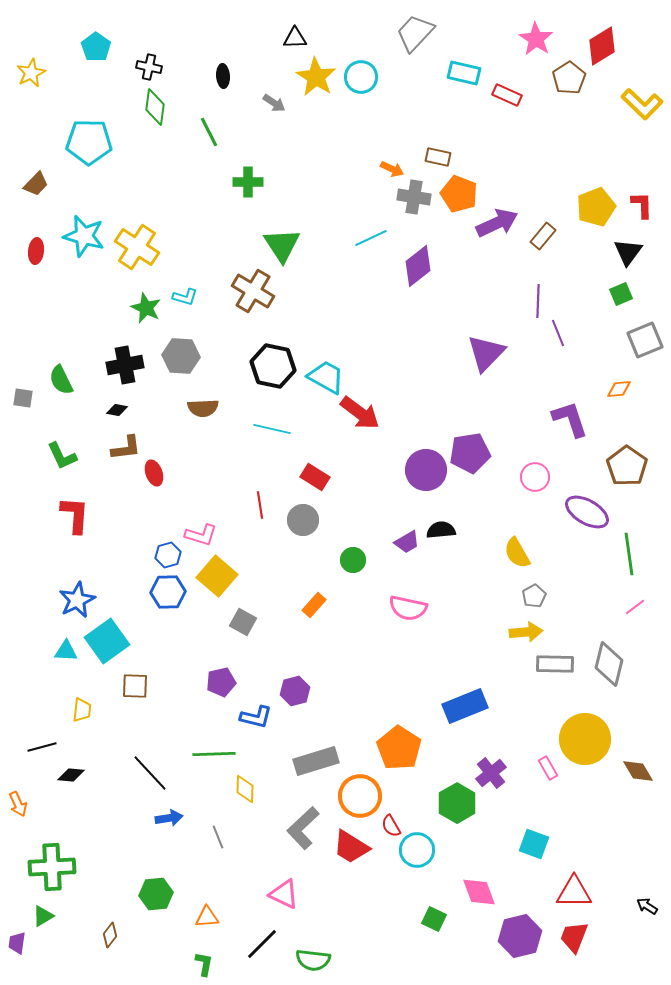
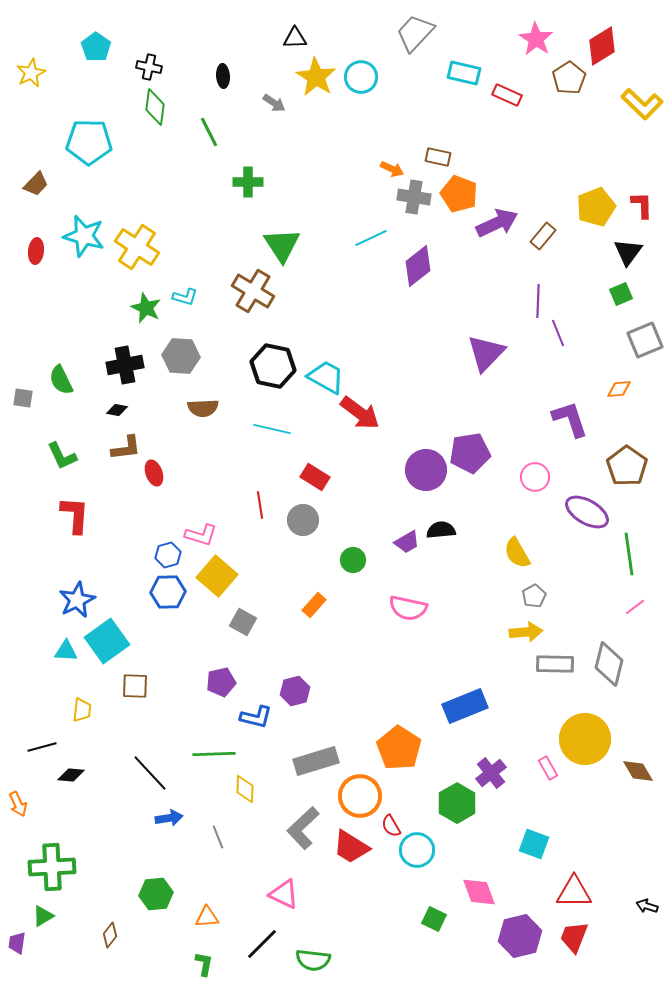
black arrow at (647, 906): rotated 15 degrees counterclockwise
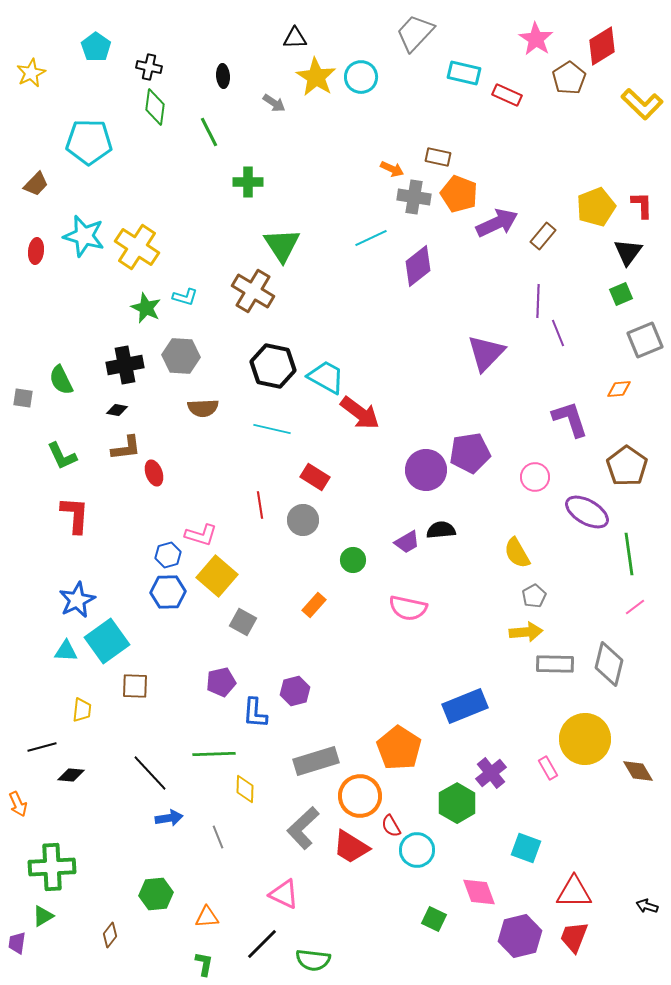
blue L-shape at (256, 717): moved 1 px left, 4 px up; rotated 80 degrees clockwise
cyan square at (534, 844): moved 8 px left, 4 px down
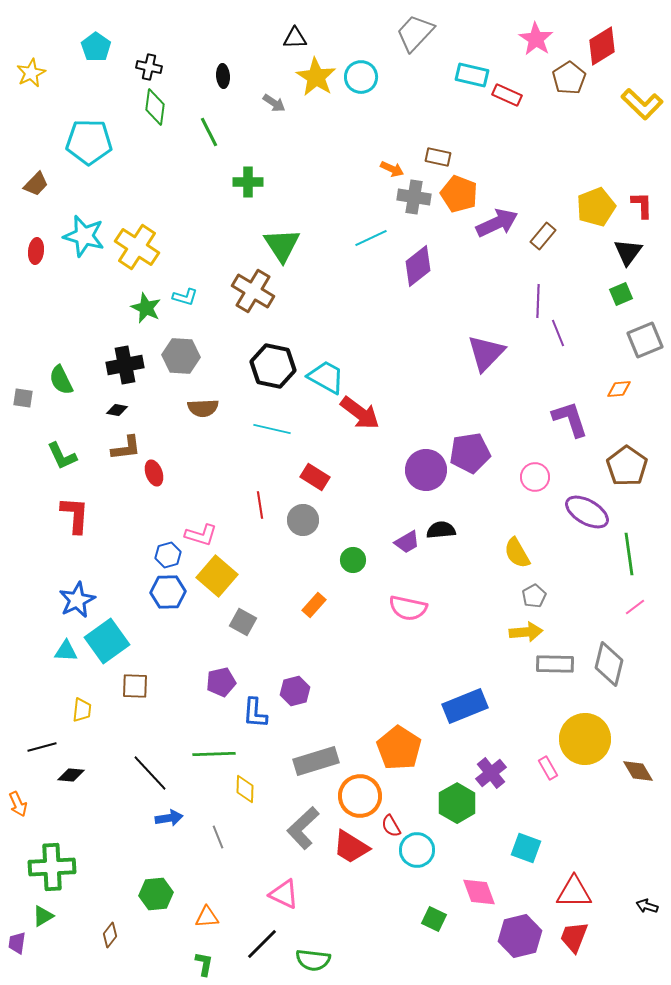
cyan rectangle at (464, 73): moved 8 px right, 2 px down
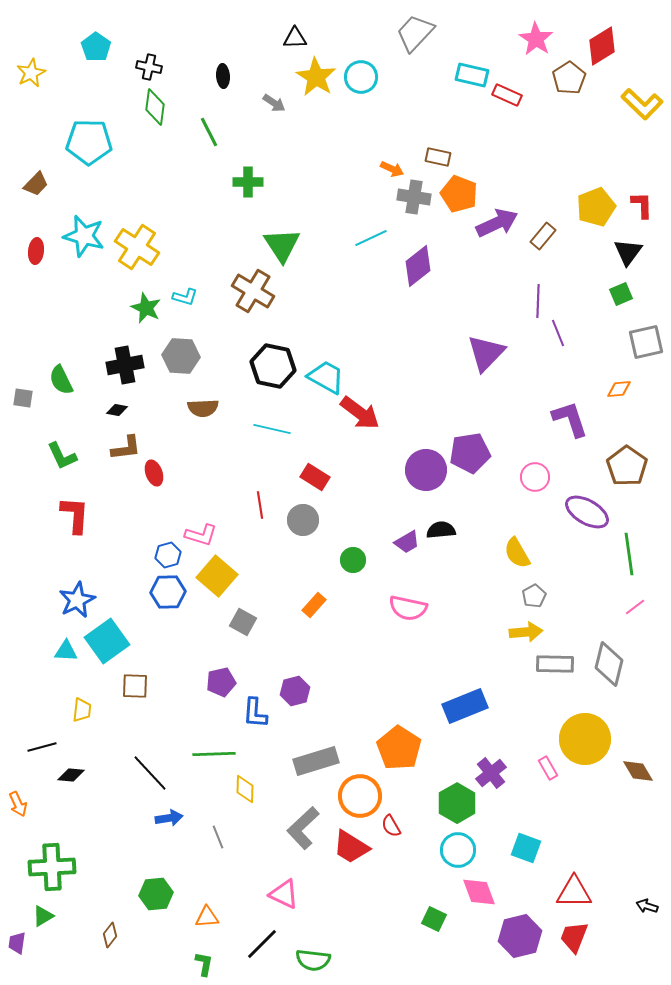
gray square at (645, 340): moved 1 px right, 2 px down; rotated 9 degrees clockwise
cyan circle at (417, 850): moved 41 px right
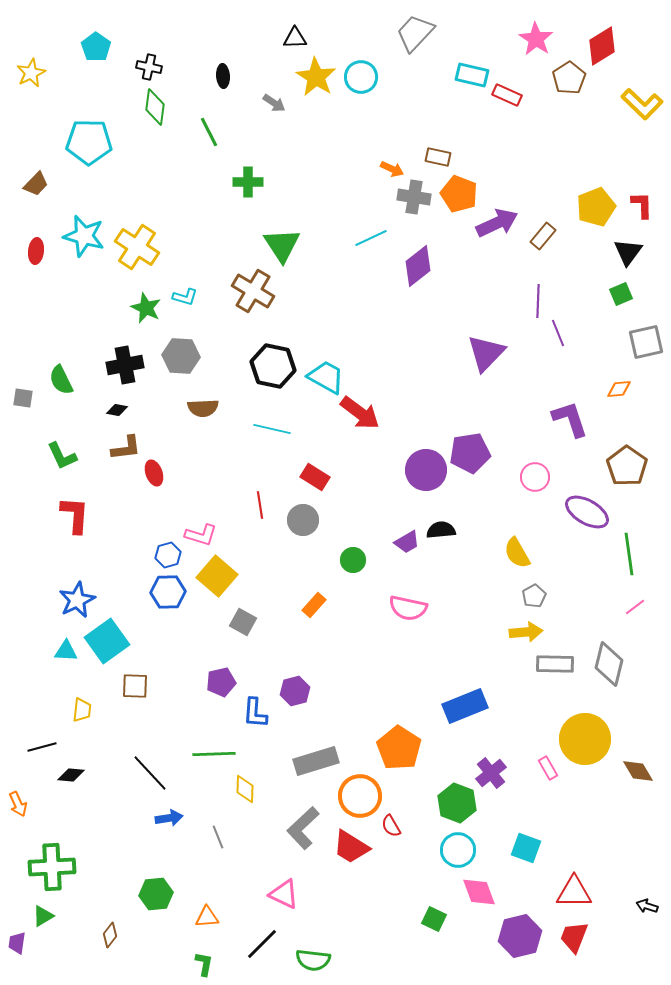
green hexagon at (457, 803): rotated 9 degrees counterclockwise
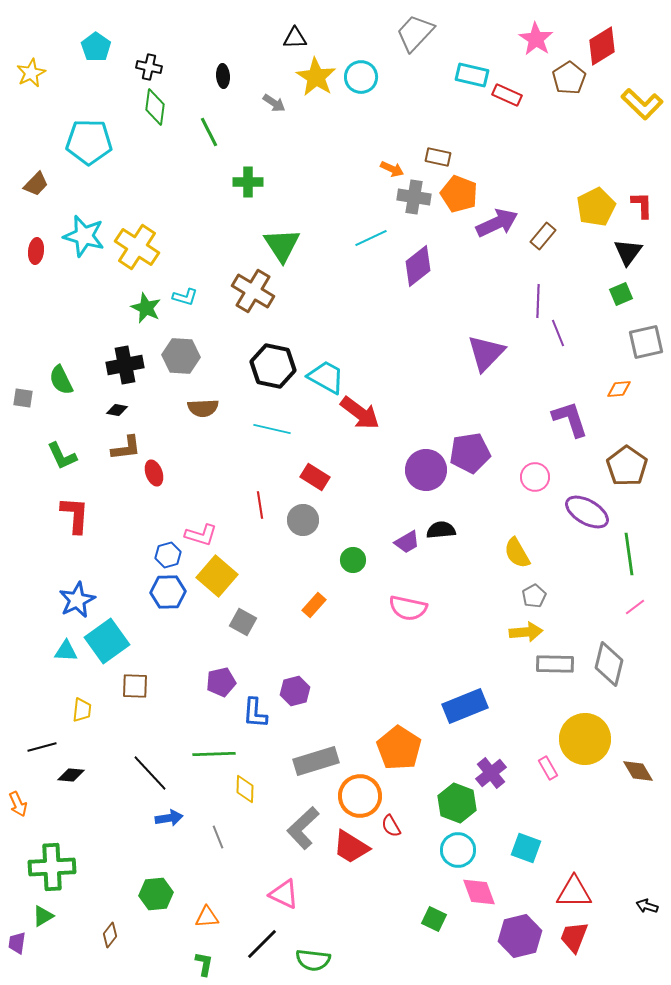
yellow pentagon at (596, 207): rotated 6 degrees counterclockwise
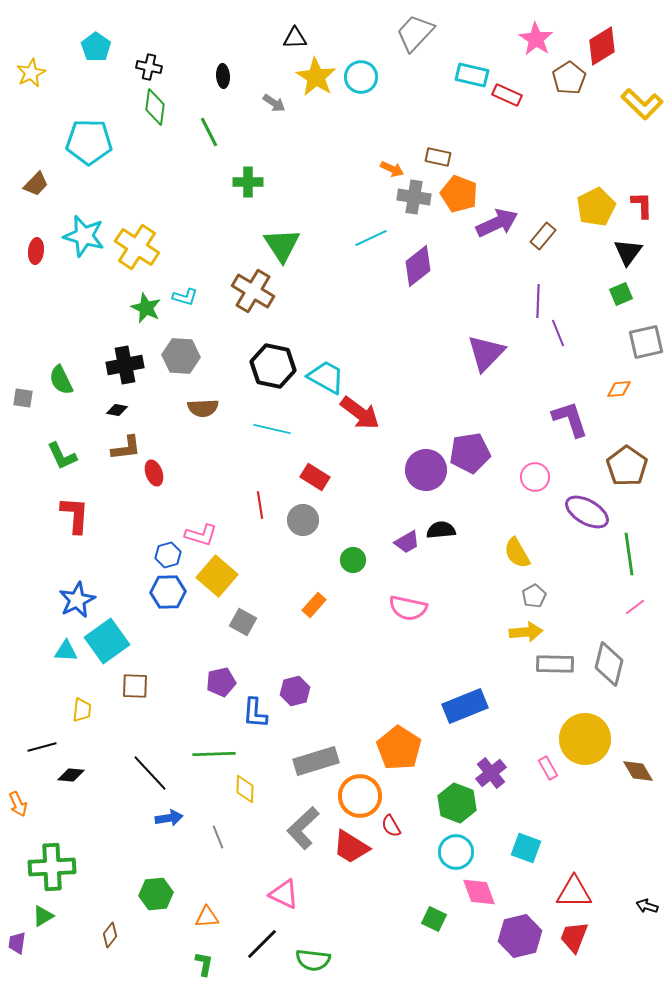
cyan circle at (458, 850): moved 2 px left, 2 px down
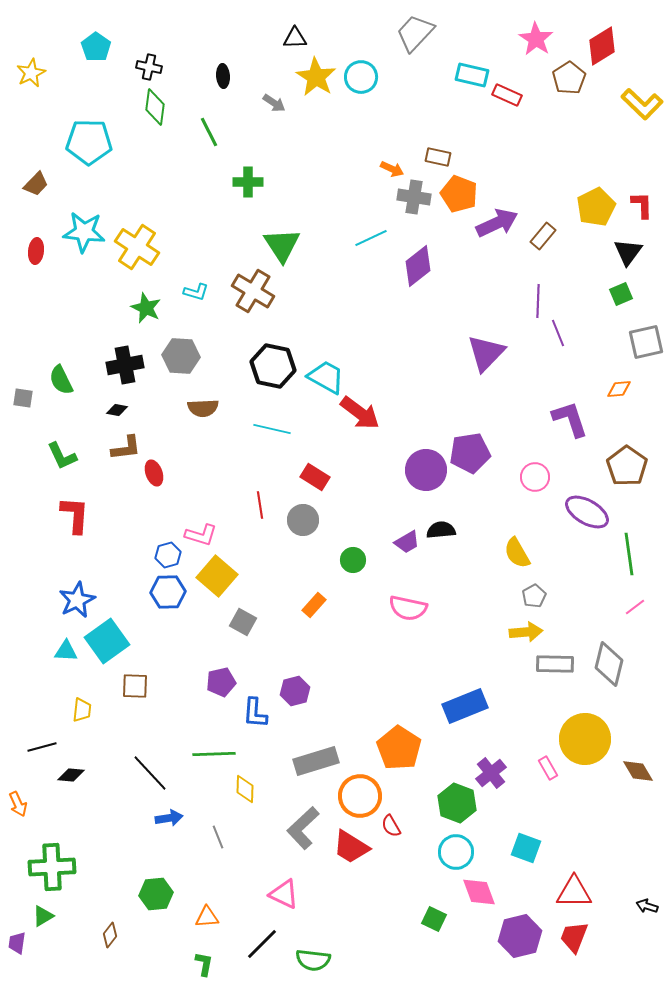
cyan star at (84, 236): moved 4 px up; rotated 9 degrees counterclockwise
cyan L-shape at (185, 297): moved 11 px right, 5 px up
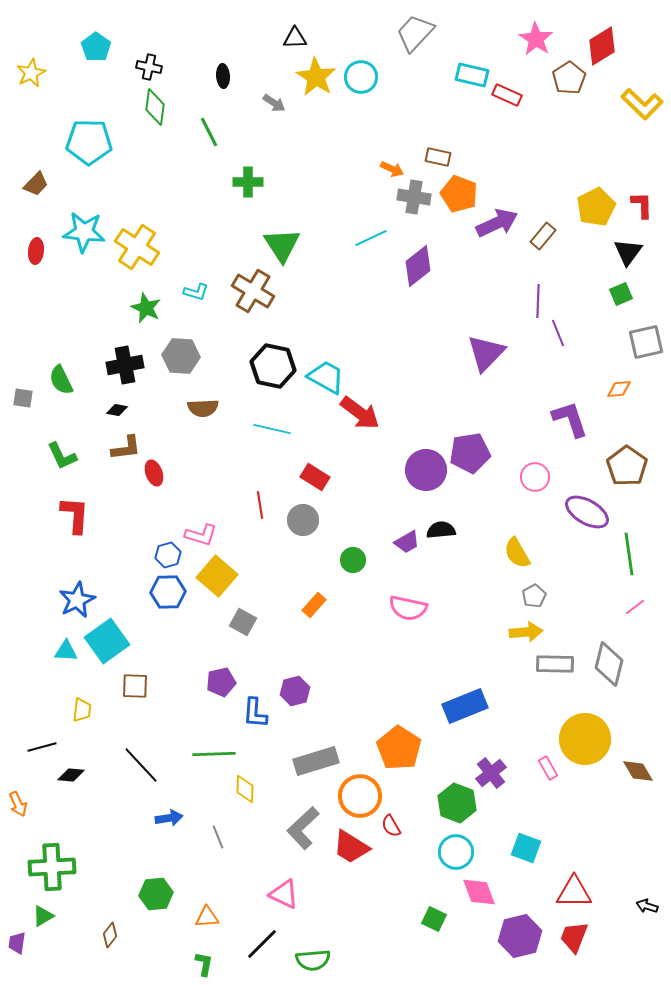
black line at (150, 773): moved 9 px left, 8 px up
green semicircle at (313, 960): rotated 12 degrees counterclockwise
